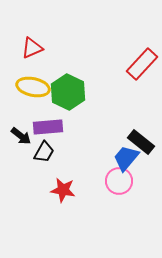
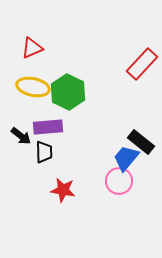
black trapezoid: rotated 30 degrees counterclockwise
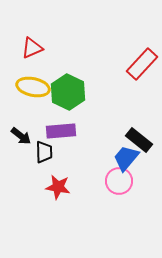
purple rectangle: moved 13 px right, 4 px down
black rectangle: moved 2 px left, 2 px up
red star: moved 5 px left, 3 px up
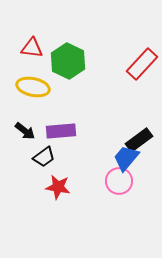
red triangle: rotated 30 degrees clockwise
green hexagon: moved 31 px up
black arrow: moved 4 px right, 5 px up
black rectangle: rotated 76 degrees counterclockwise
black trapezoid: moved 5 px down; rotated 55 degrees clockwise
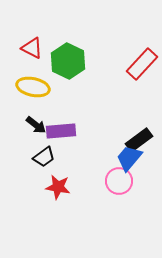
red triangle: rotated 20 degrees clockwise
black arrow: moved 11 px right, 6 px up
blue trapezoid: moved 3 px right
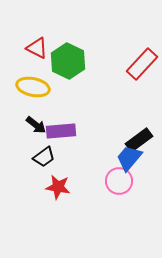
red triangle: moved 5 px right
